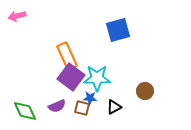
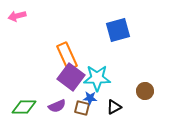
green diamond: moved 1 px left, 4 px up; rotated 65 degrees counterclockwise
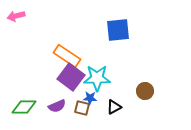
pink arrow: moved 1 px left
blue square: rotated 10 degrees clockwise
orange rectangle: rotated 32 degrees counterclockwise
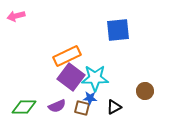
orange rectangle: rotated 60 degrees counterclockwise
cyan star: moved 2 px left
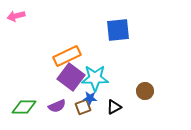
brown square: moved 1 px right, 1 px up; rotated 35 degrees counterclockwise
